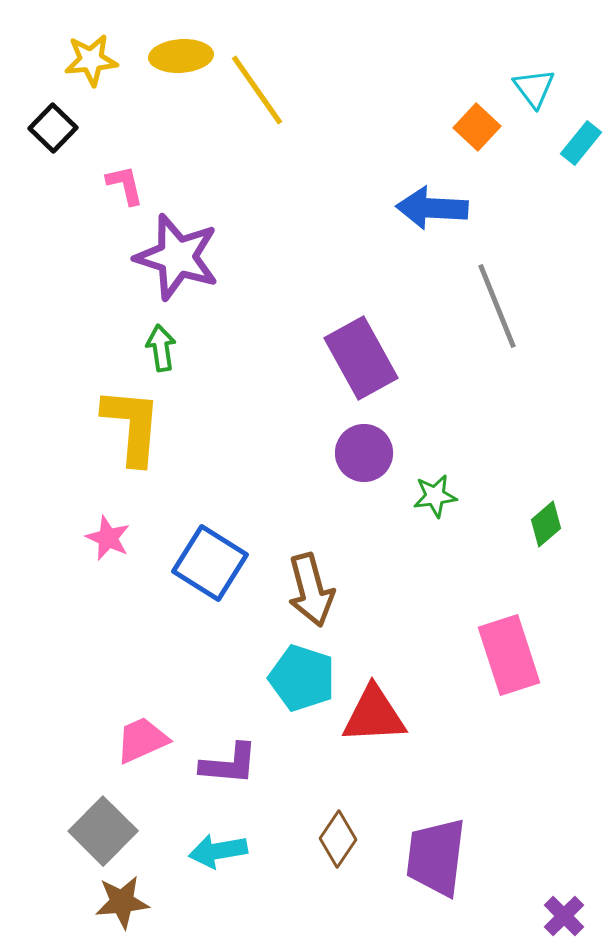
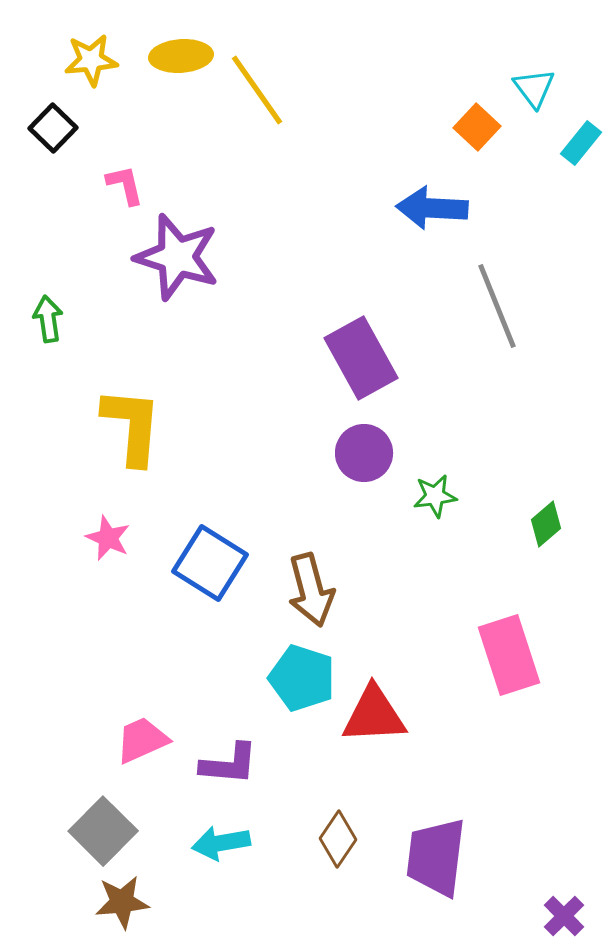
green arrow: moved 113 px left, 29 px up
cyan arrow: moved 3 px right, 8 px up
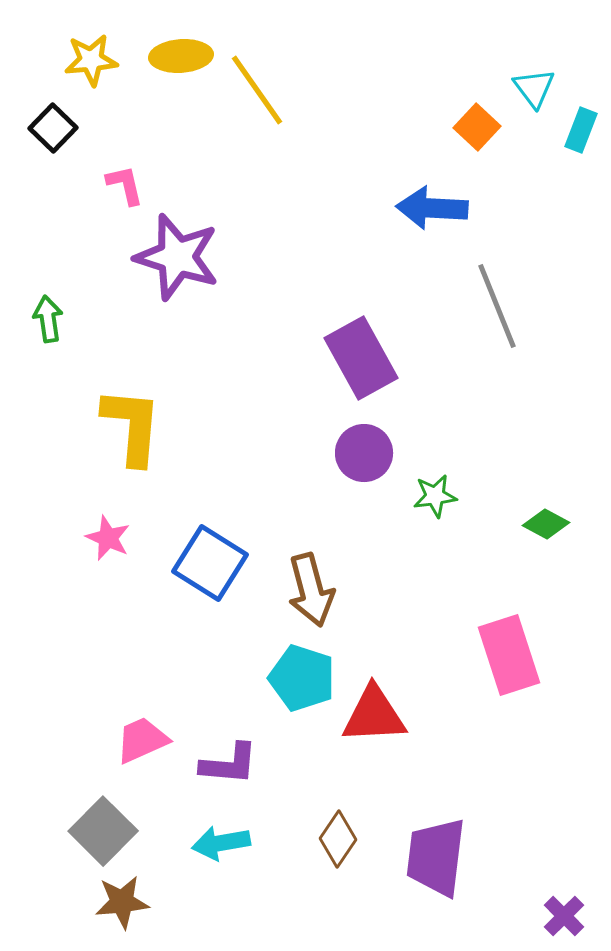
cyan rectangle: moved 13 px up; rotated 18 degrees counterclockwise
green diamond: rotated 69 degrees clockwise
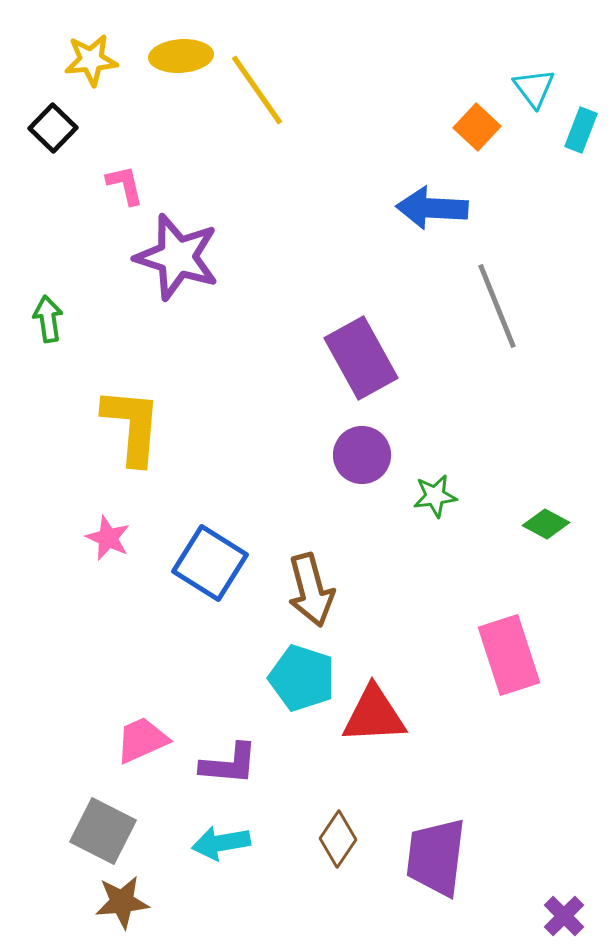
purple circle: moved 2 px left, 2 px down
gray square: rotated 18 degrees counterclockwise
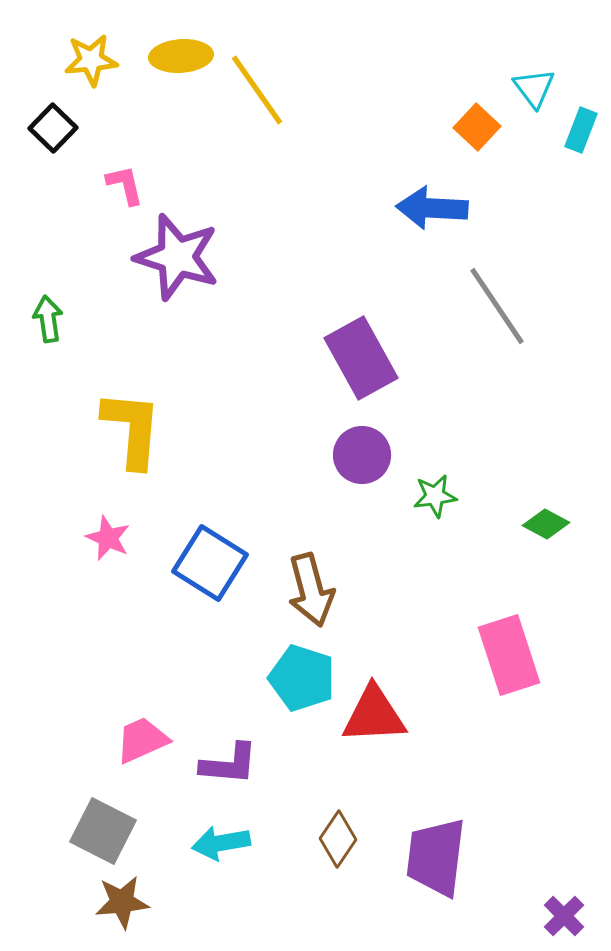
gray line: rotated 12 degrees counterclockwise
yellow L-shape: moved 3 px down
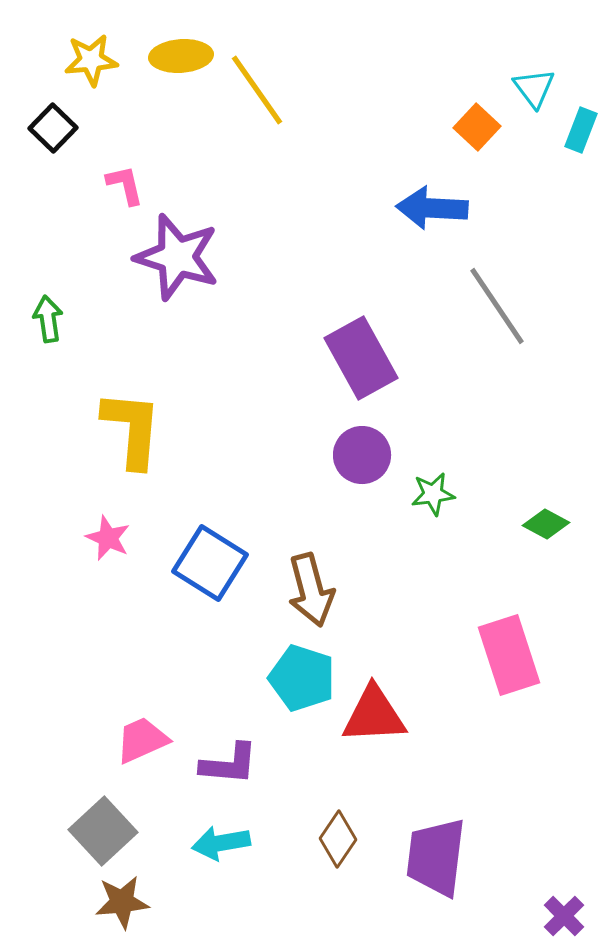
green star: moved 2 px left, 2 px up
gray square: rotated 20 degrees clockwise
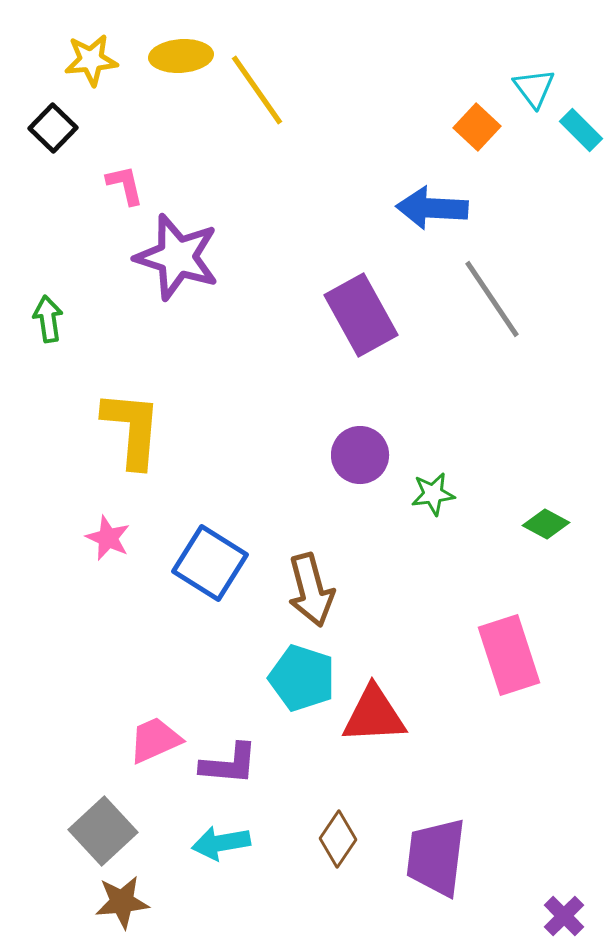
cyan rectangle: rotated 66 degrees counterclockwise
gray line: moved 5 px left, 7 px up
purple rectangle: moved 43 px up
purple circle: moved 2 px left
pink trapezoid: moved 13 px right
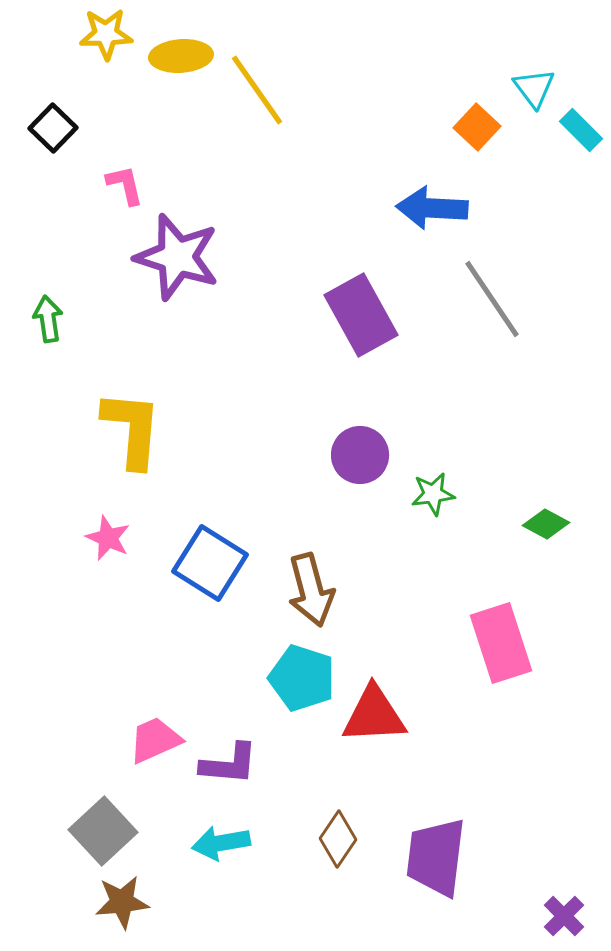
yellow star: moved 15 px right, 26 px up; rotated 4 degrees clockwise
pink rectangle: moved 8 px left, 12 px up
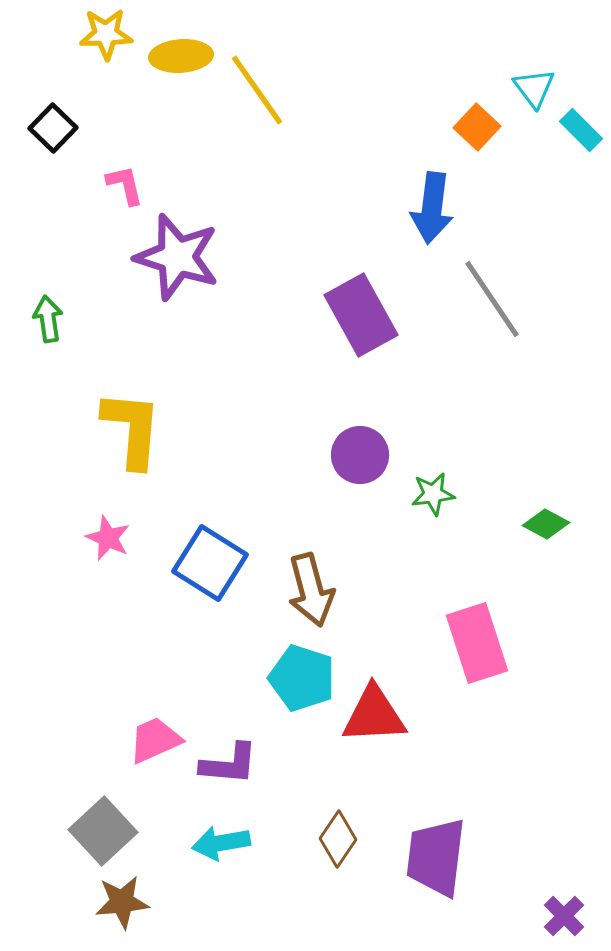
blue arrow: rotated 86 degrees counterclockwise
pink rectangle: moved 24 px left
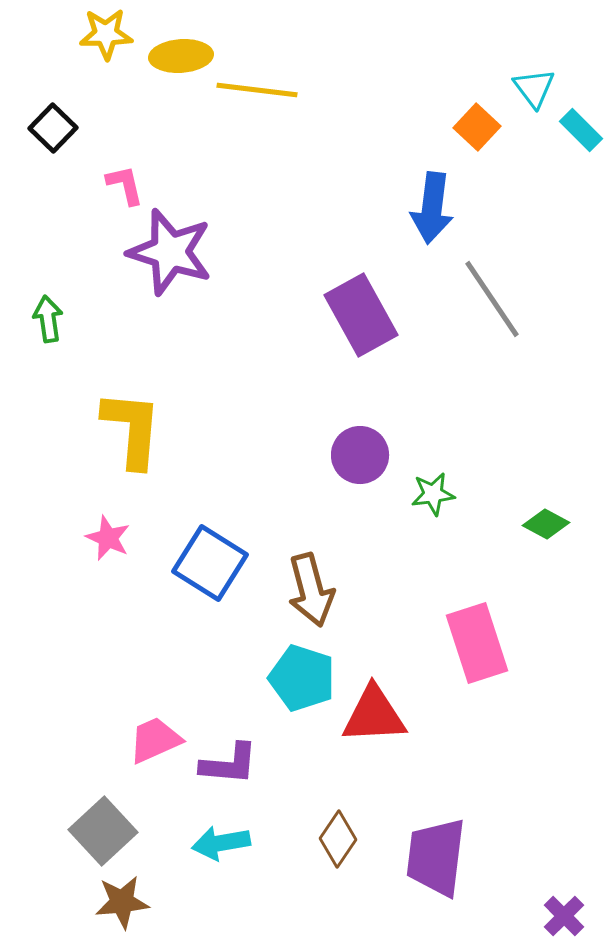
yellow line: rotated 48 degrees counterclockwise
purple star: moved 7 px left, 5 px up
